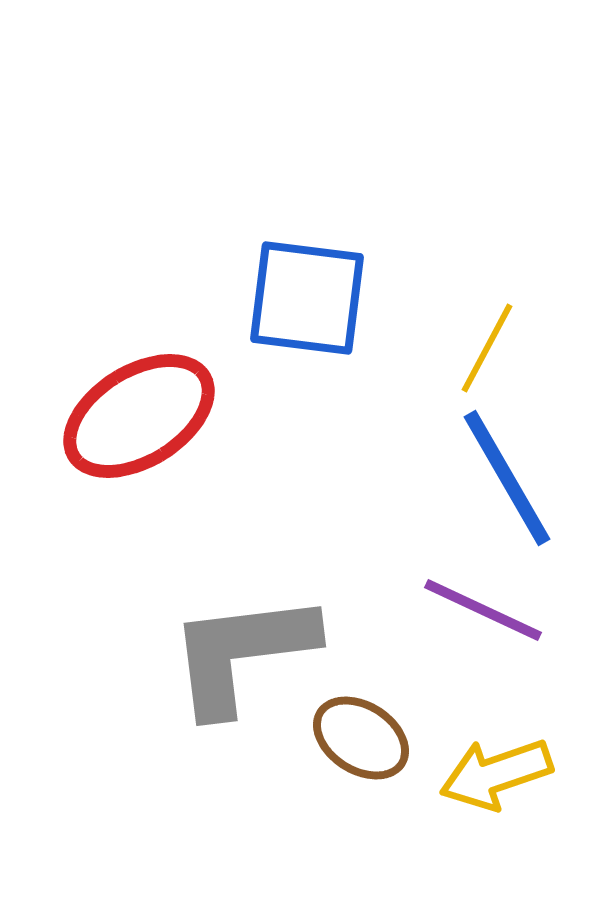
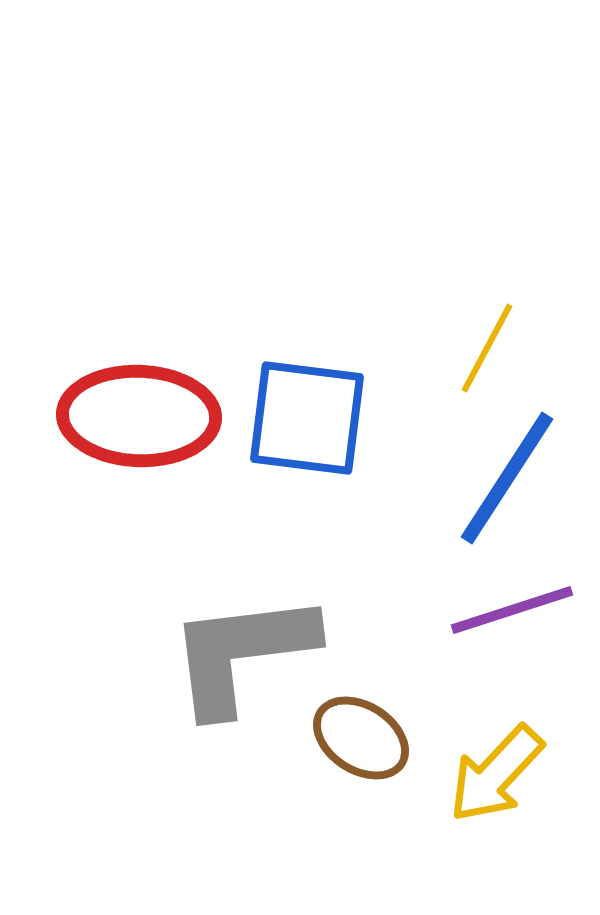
blue square: moved 120 px down
red ellipse: rotated 34 degrees clockwise
blue line: rotated 63 degrees clockwise
purple line: moved 29 px right; rotated 43 degrees counterclockwise
yellow arrow: rotated 28 degrees counterclockwise
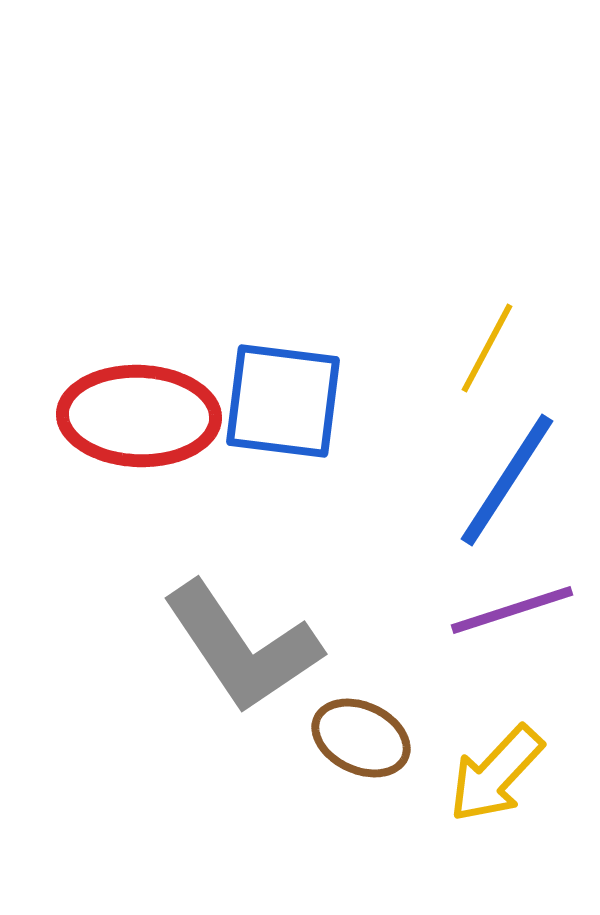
blue square: moved 24 px left, 17 px up
blue line: moved 2 px down
gray L-shape: moved 6 px up; rotated 117 degrees counterclockwise
brown ellipse: rotated 8 degrees counterclockwise
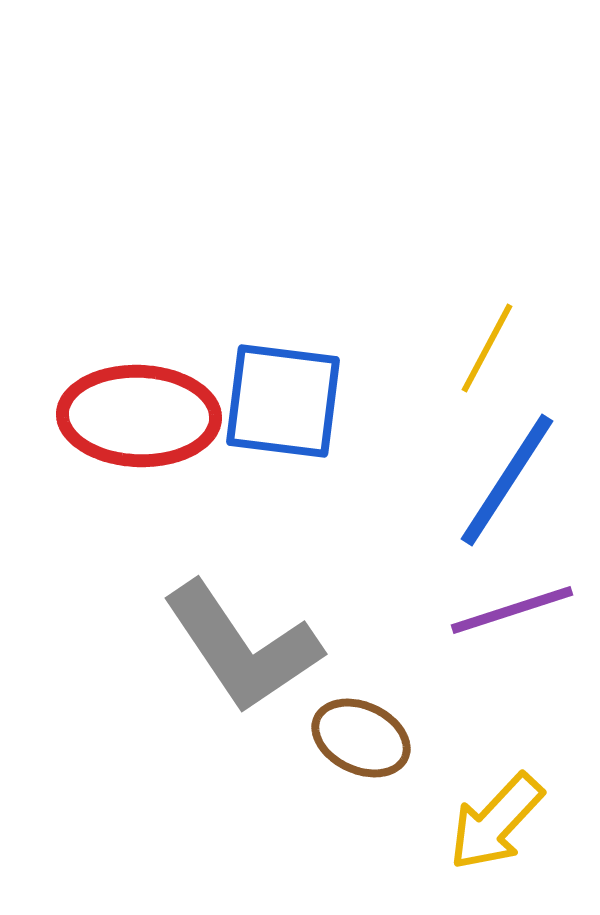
yellow arrow: moved 48 px down
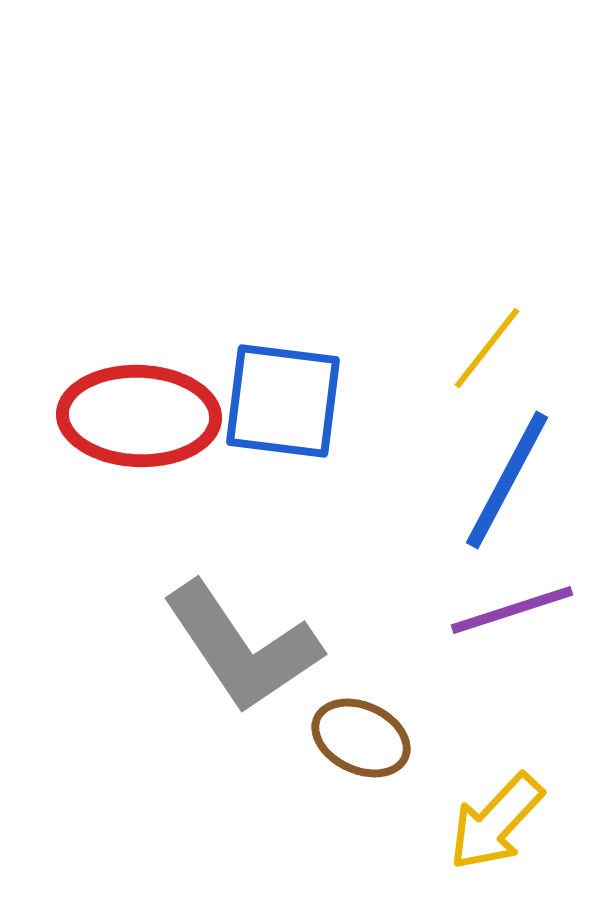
yellow line: rotated 10 degrees clockwise
blue line: rotated 5 degrees counterclockwise
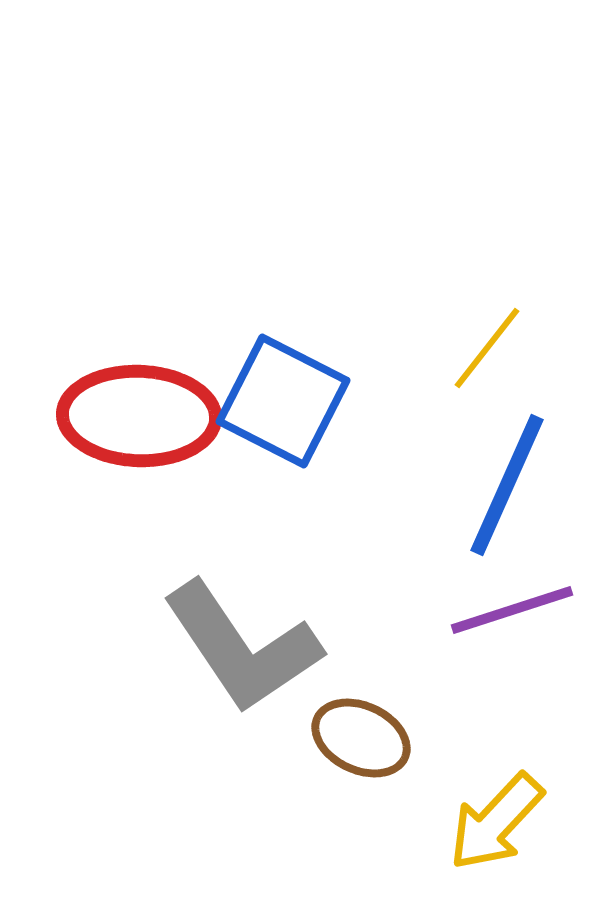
blue square: rotated 20 degrees clockwise
blue line: moved 5 px down; rotated 4 degrees counterclockwise
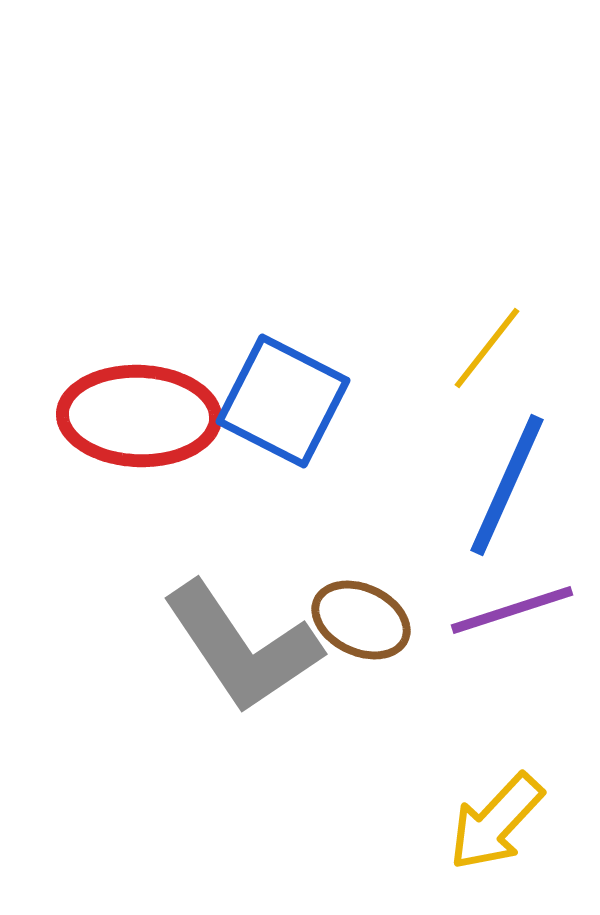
brown ellipse: moved 118 px up
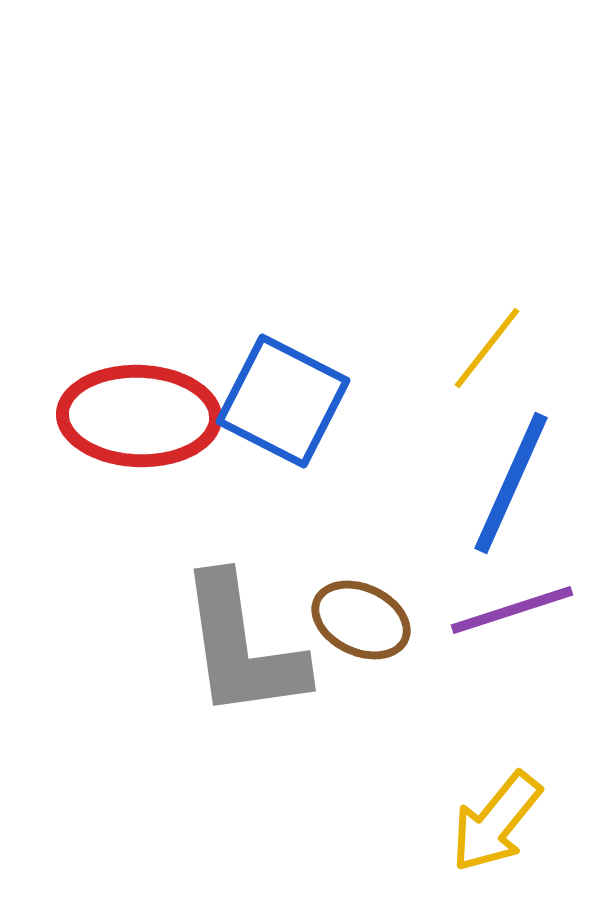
blue line: moved 4 px right, 2 px up
gray L-shape: rotated 26 degrees clockwise
yellow arrow: rotated 4 degrees counterclockwise
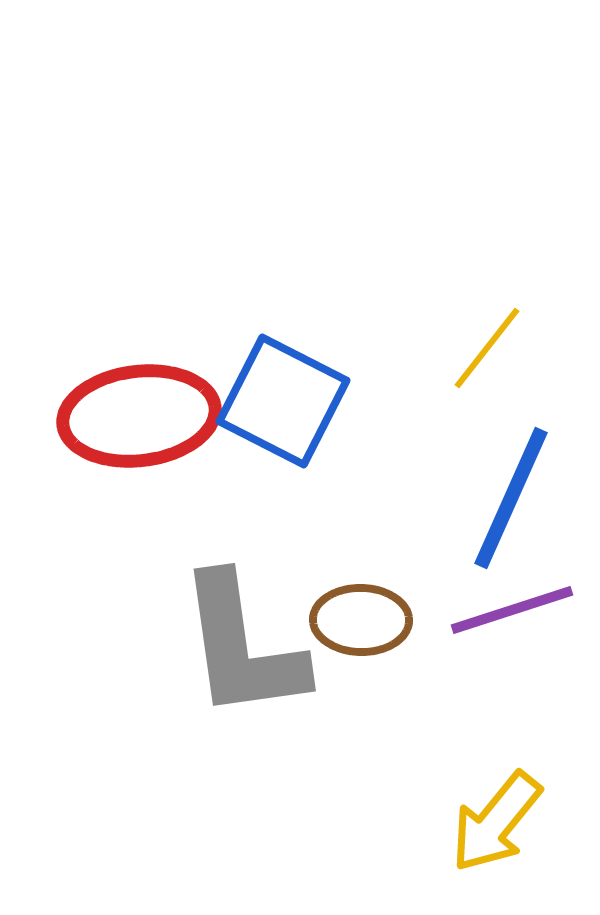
red ellipse: rotated 9 degrees counterclockwise
blue line: moved 15 px down
brown ellipse: rotated 24 degrees counterclockwise
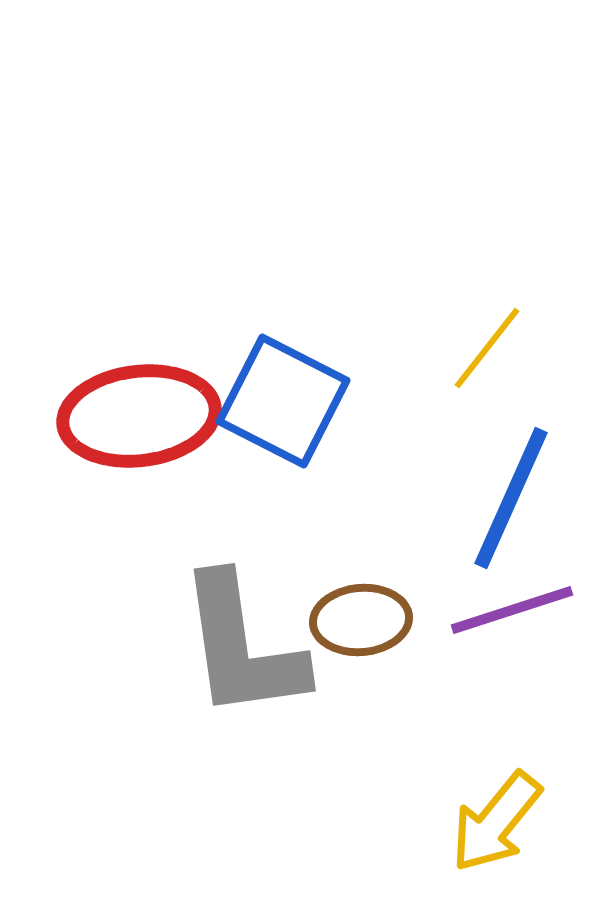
brown ellipse: rotated 6 degrees counterclockwise
